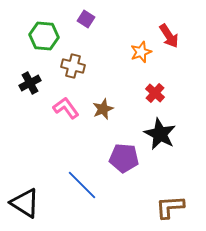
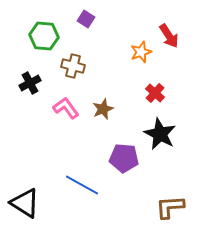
blue line: rotated 16 degrees counterclockwise
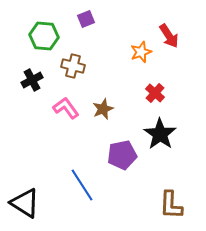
purple square: rotated 36 degrees clockwise
black cross: moved 2 px right, 3 px up
black star: rotated 8 degrees clockwise
purple pentagon: moved 2 px left, 3 px up; rotated 16 degrees counterclockwise
blue line: rotated 28 degrees clockwise
brown L-shape: moved 1 px right, 2 px up; rotated 84 degrees counterclockwise
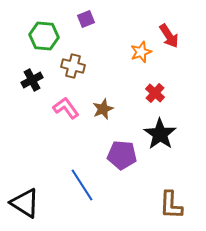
purple pentagon: rotated 16 degrees clockwise
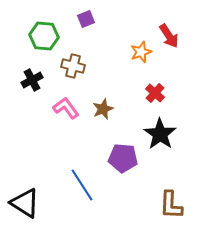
purple pentagon: moved 1 px right, 3 px down
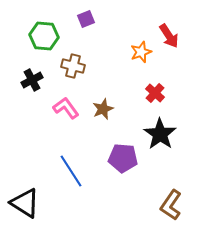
blue line: moved 11 px left, 14 px up
brown L-shape: rotated 32 degrees clockwise
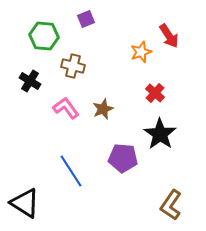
black cross: moved 2 px left, 1 px down; rotated 30 degrees counterclockwise
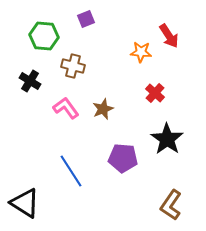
orange star: rotated 25 degrees clockwise
black star: moved 7 px right, 5 px down
